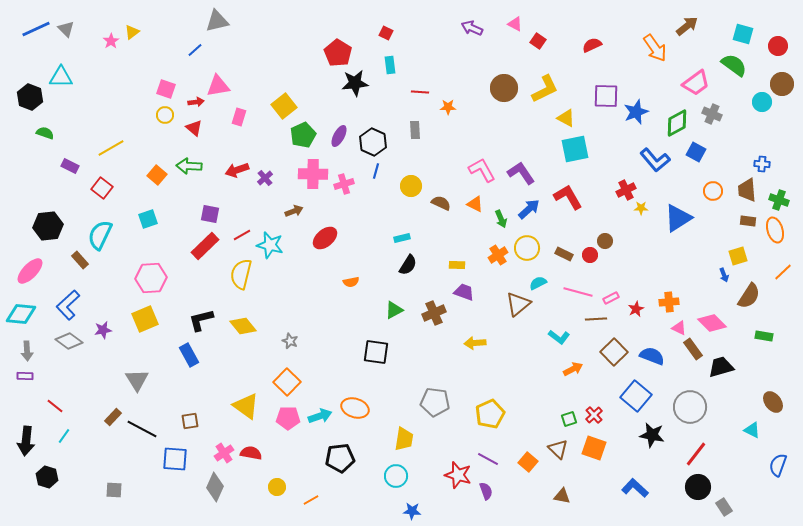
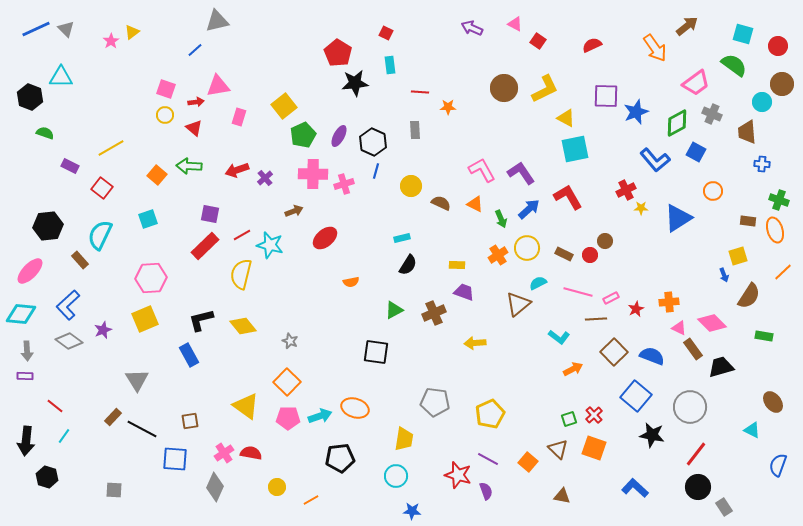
brown trapezoid at (747, 190): moved 58 px up
purple star at (103, 330): rotated 12 degrees counterclockwise
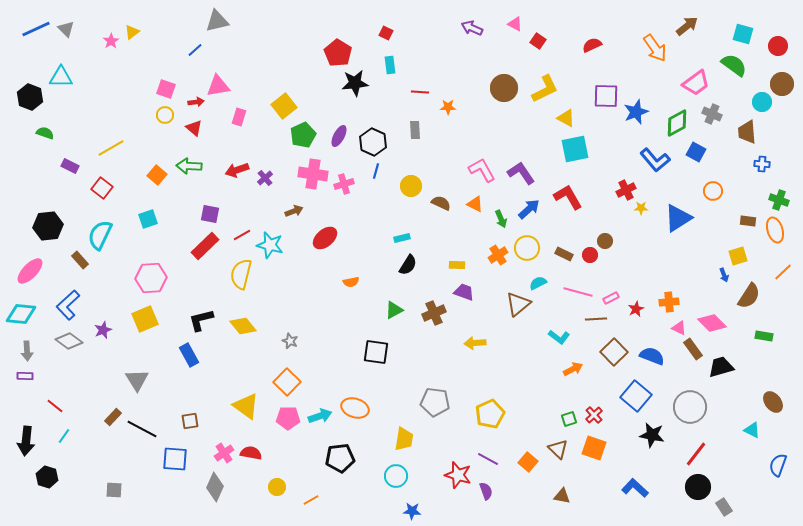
pink cross at (313, 174): rotated 8 degrees clockwise
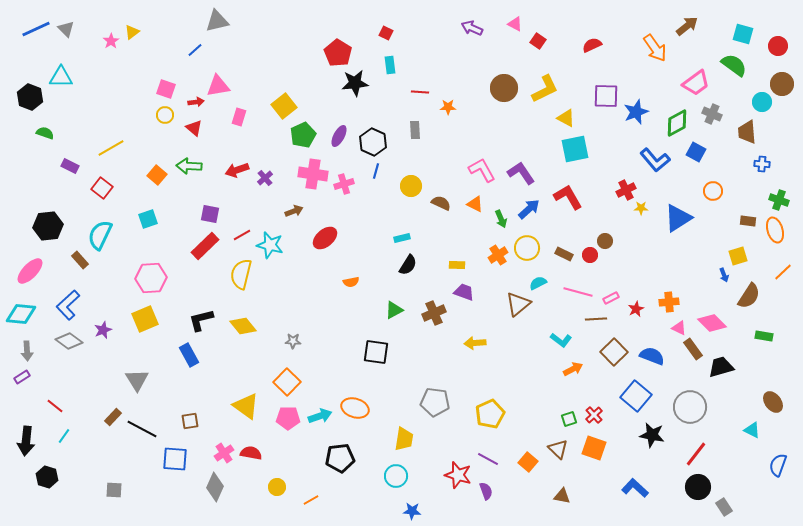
cyan L-shape at (559, 337): moved 2 px right, 3 px down
gray star at (290, 341): moved 3 px right; rotated 21 degrees counterclockwise
purple rectangle at (25, 376): moved 3 px left, 1 px down; rotated 35 degrees counterclockwise
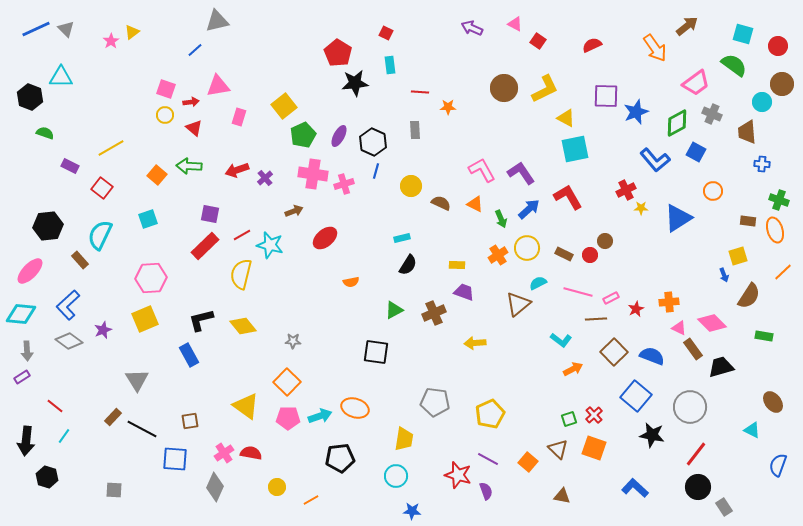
red arrow at (196, 102): moved 5 px left
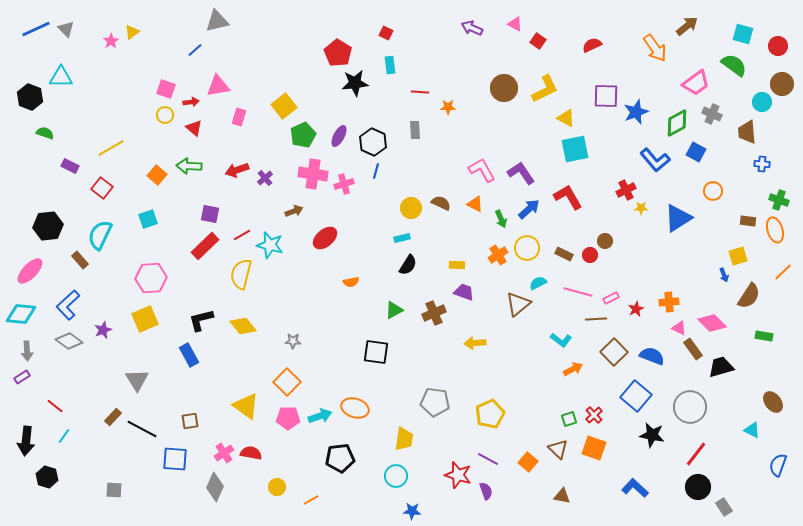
yellow circle at (411, 186): moved 22 px down
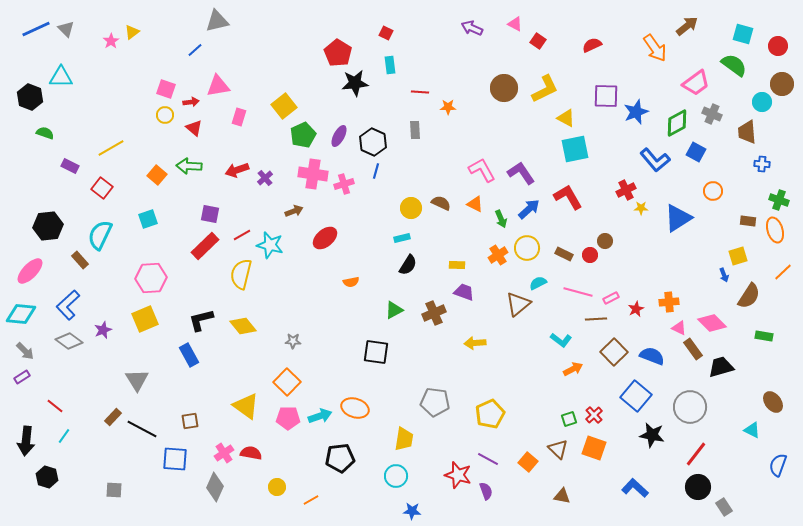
gray arrow at (27, 351): moved 2 px left; rotated 42 degrees counterclockwise
